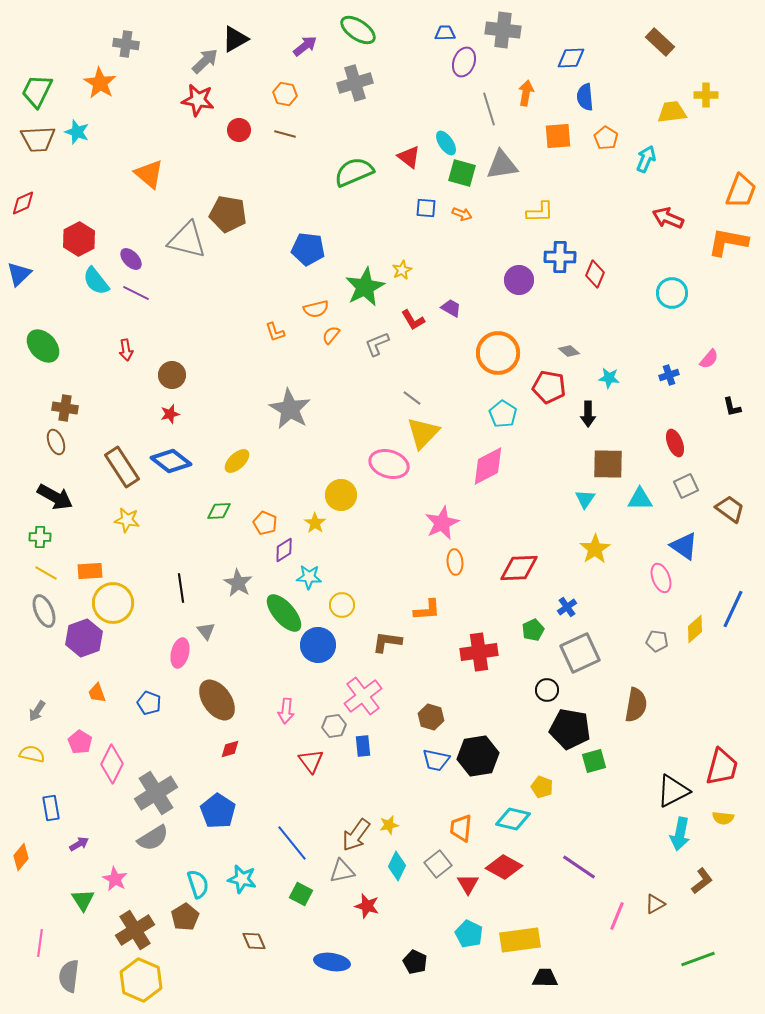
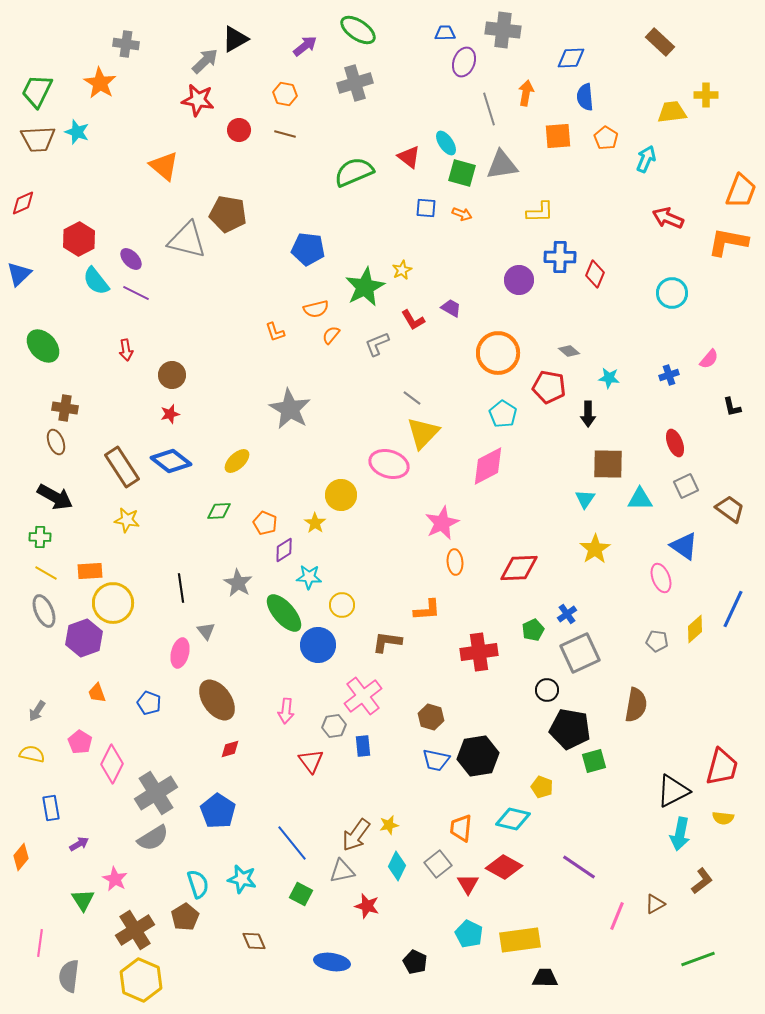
orange triangle at (149, 174): moved 15 px right, 8 px up
blue cross at (567, 607): moved 7 px down
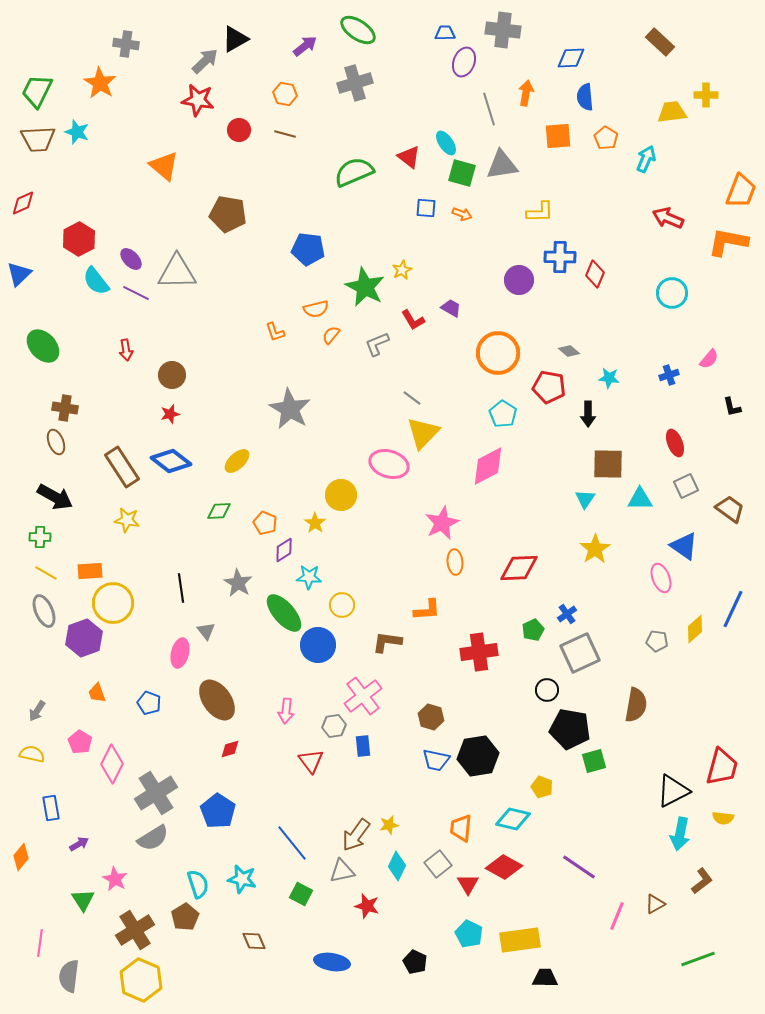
gray triangle at (187, 240): moved 10 px left, 32 px down; rotated 15 degrees counterclockwise
green star at (365, 287): rotated 18 degrees counterclockwise
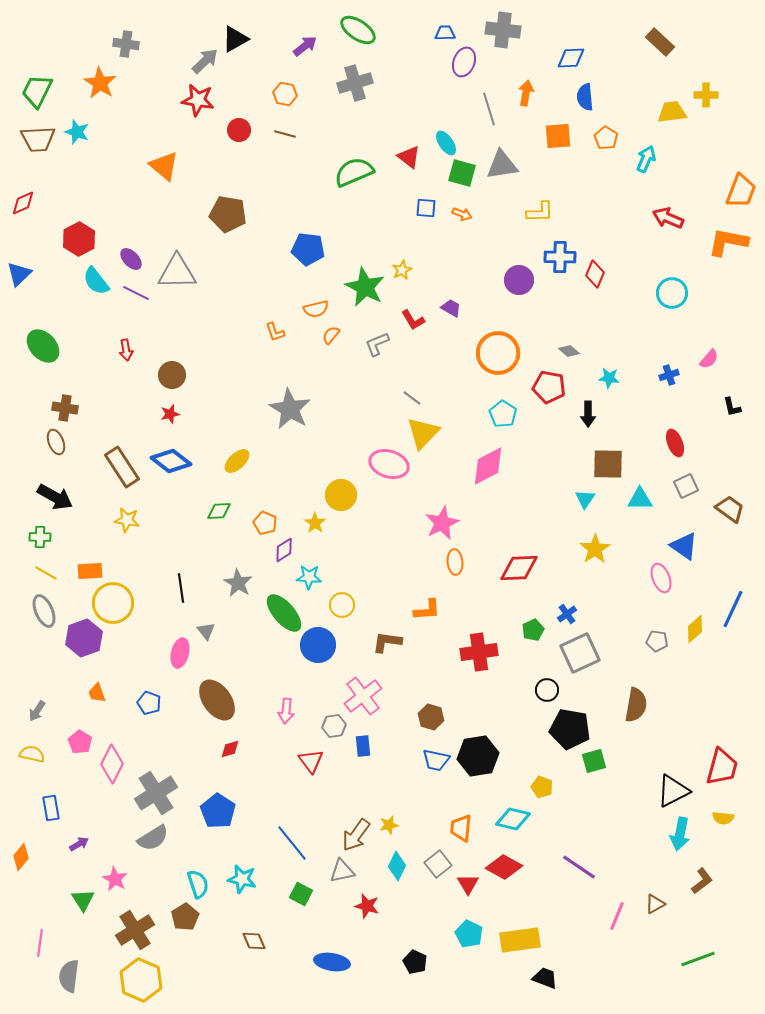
black trapezoid at (545, 978): rotated 20 degrees clockwise
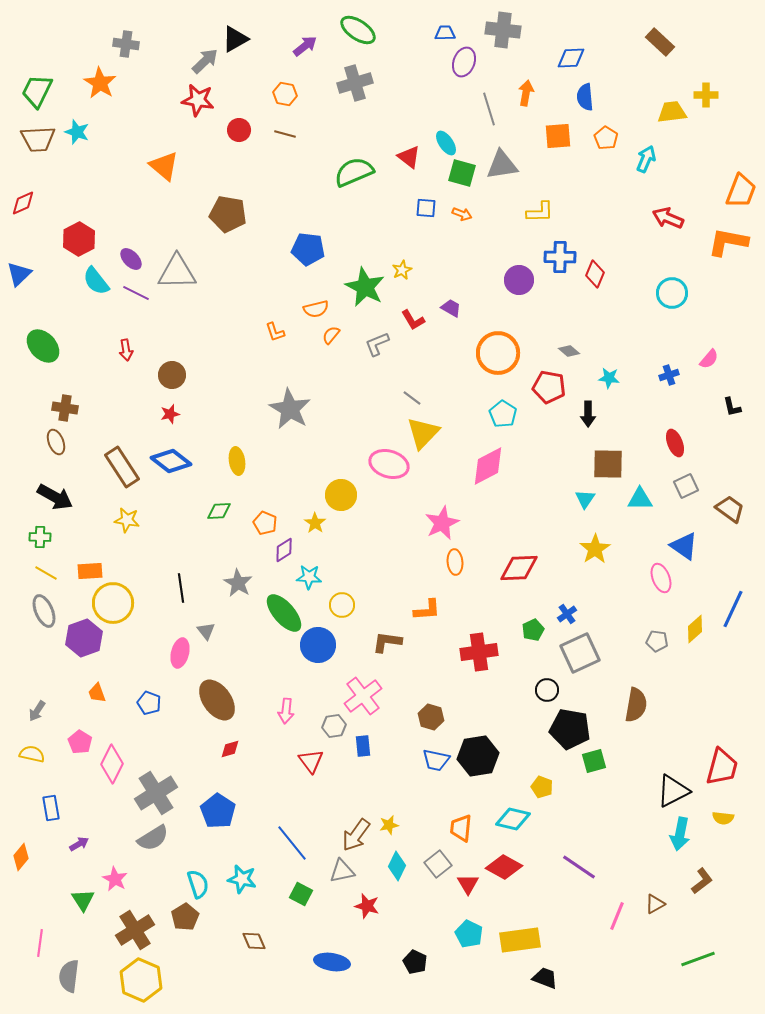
yellow ellipse at (237, 461): rotated 56 degrees counterclockwise
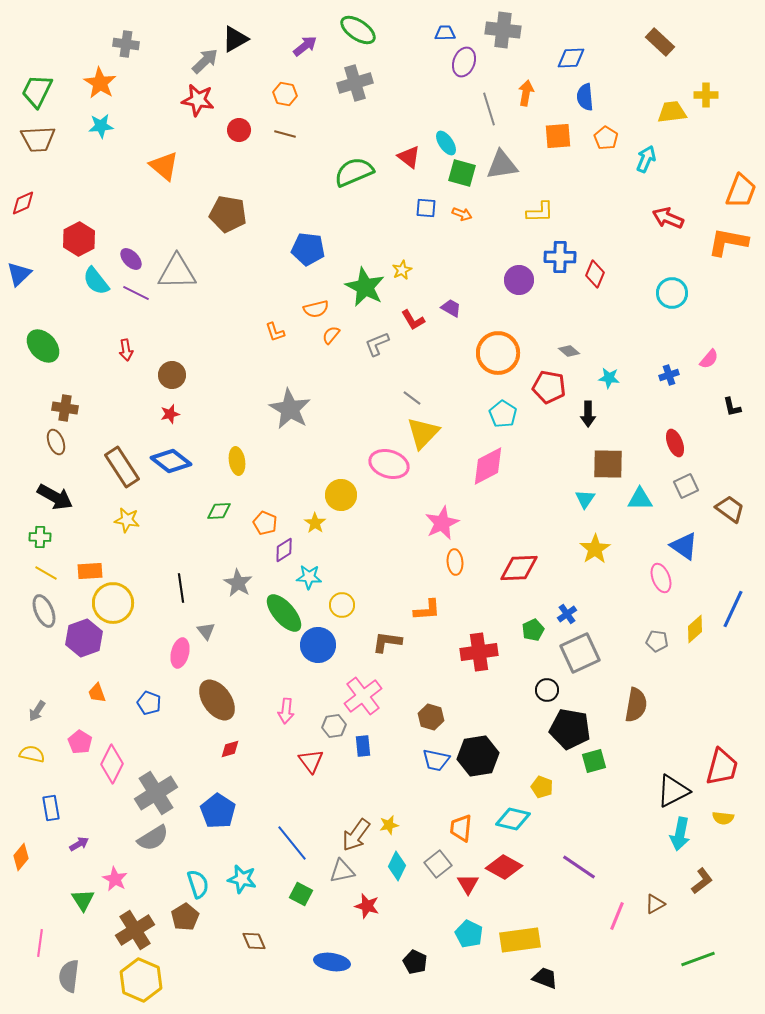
cyan star at (77, 132): moved 24 px right, 6 px up; rotated 25 degrees counterclockwise
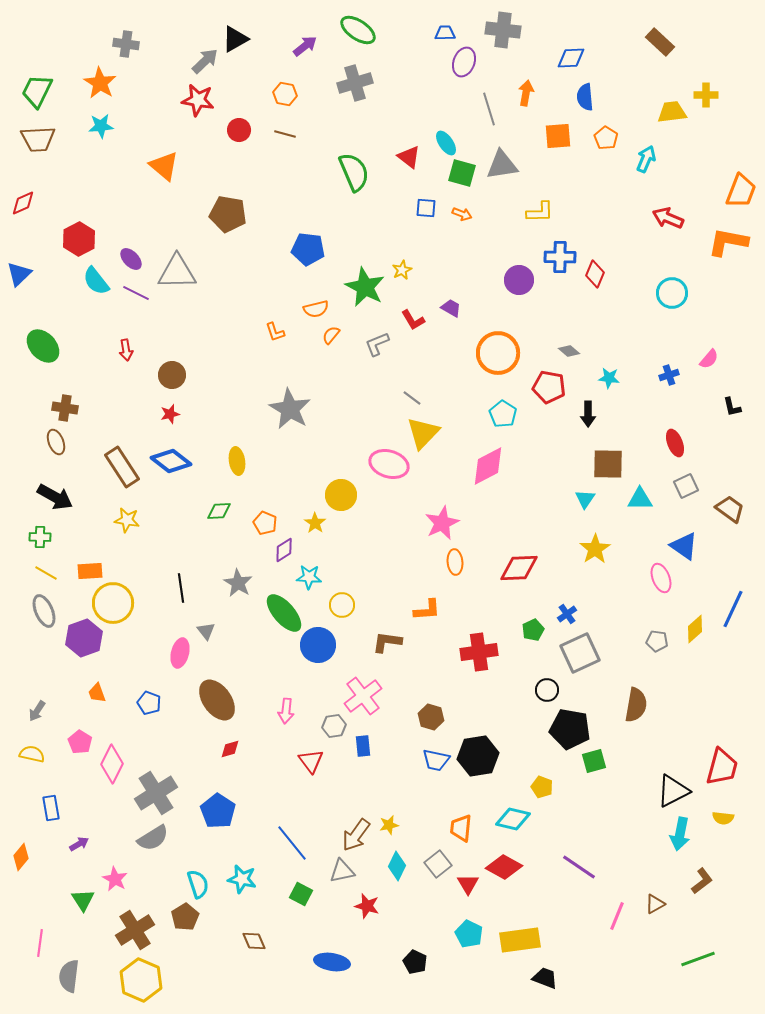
green semicircle at (354, 172): rotated 90 degrees clockwise
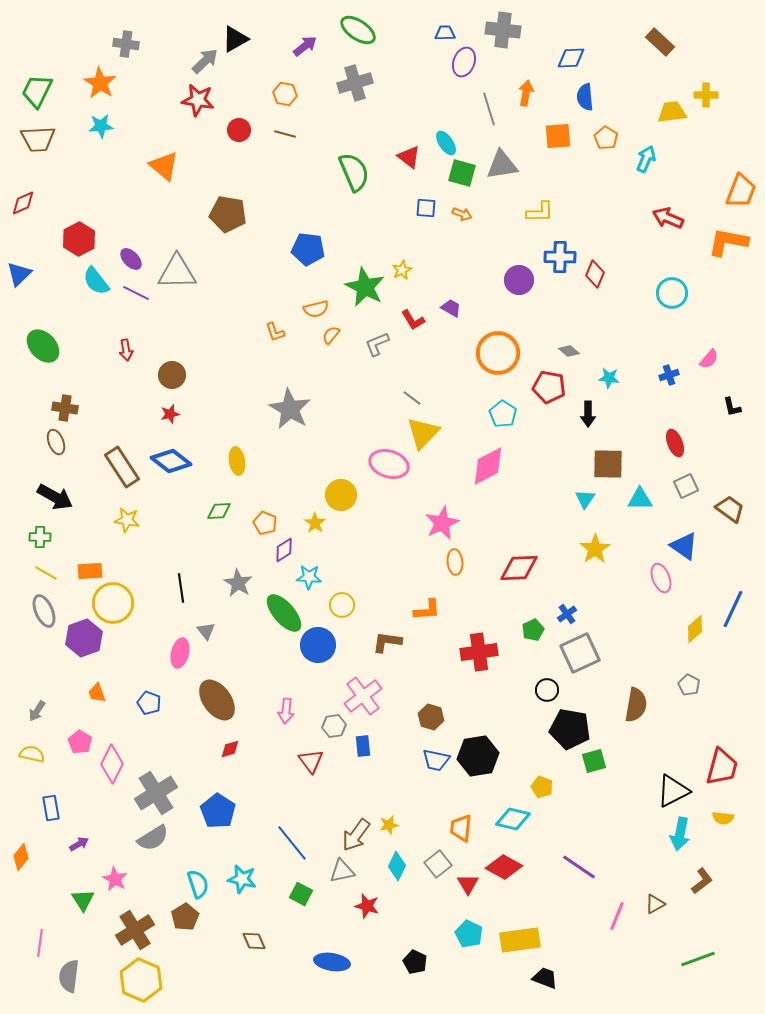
gray pentagon at (657, 641): moved 32 px right, 44 px down; rotated 20 degrees clockwise
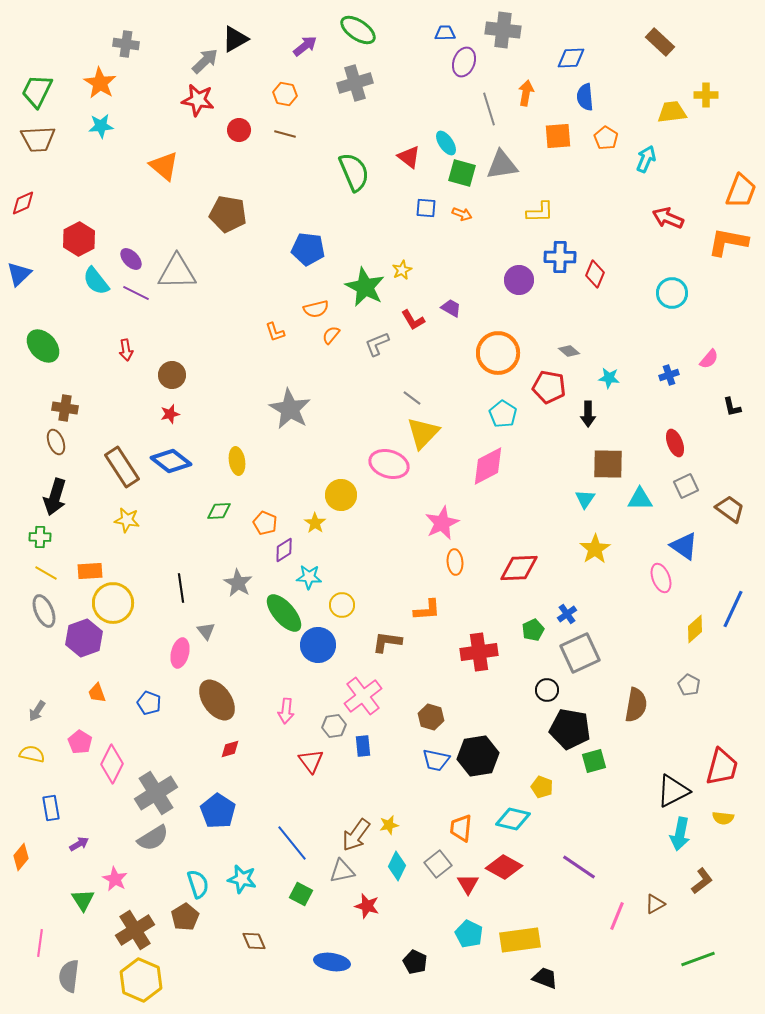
black arrow at (55, 497): rotated 78 degrees clockwise
